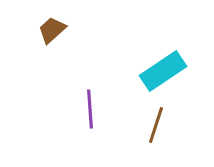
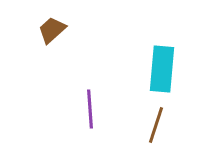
cyan rectangle: moved 1 px left, 2 px up; rotated 51 degrees counterclockwise
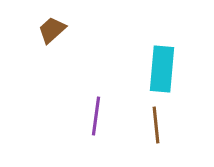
purple line: moved 6 px right, 7 px down; rotated 12 degrees clockwise
brown line: rotated 24 degrees counterclockwise
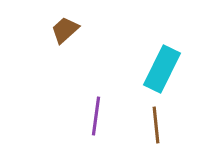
brown trapezoid: moved 13 px right
cyan rectangle: rotated 21 degrees clockwise
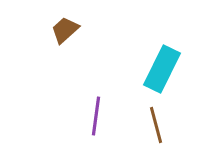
brown line: rotated 9 degrees counterclockwise
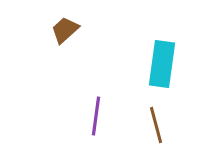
cyan rectangle: moved 5 px up; rotated 18 degrees counterclockwise
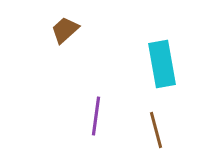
cyan rectangle: rotated 18 degrees counterclockwise
brown line: moved 5 px down
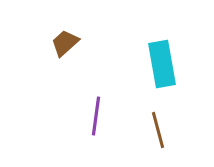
brown trapezoid: moved 13 px down
brown line: moved 2 px right
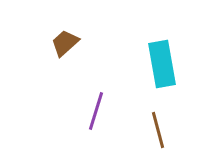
purple line: moved 5 px up; rotated 9 degrees clockwise
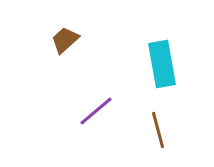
brown trapezoid: moved 3 px up
purple line: rotated 33 degrees clockwise
